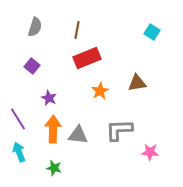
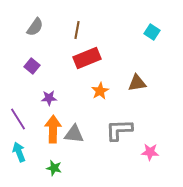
gray semicircle: rotated 18 degrees clockwise
purple star: rotated 28 degrees counterclockwise
gray triangle: moved 4 px left, 1 px up
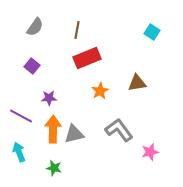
purple line: moved 3 px right, 3 px up; rotated 30 degrees counterclockwise
gray L-shape: rotated 56 degrees clockwise
gray triangle: rotated 20 degrees counterclockwise
pink star: rotated 18 degrees counterclockwise
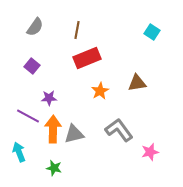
purple line: moved 7 px right
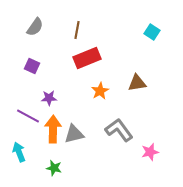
purple square: rotated 14 degrees counterclockwise
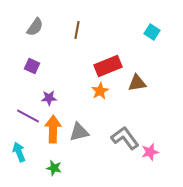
red rectangle: moved 21 px right, 8 px down
gray L-shape: moved 6 px right, 8 px down
gray triangle: moved 5 px right, 2 px up
